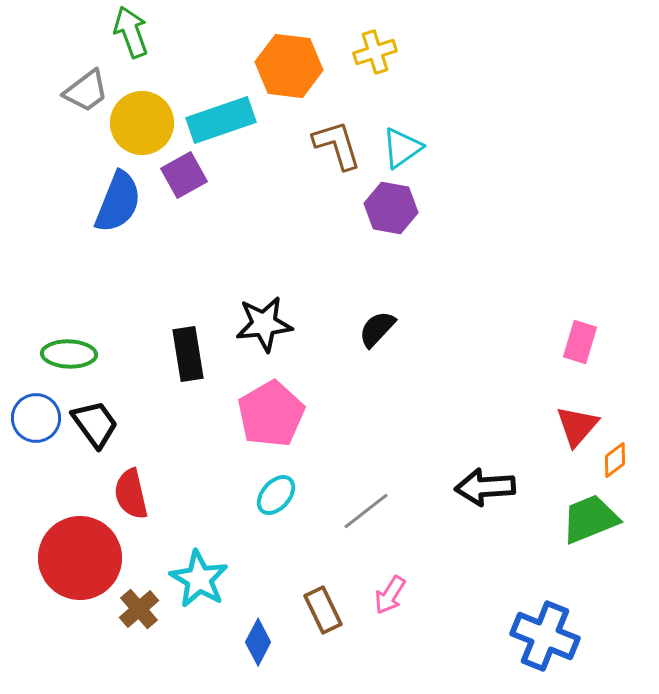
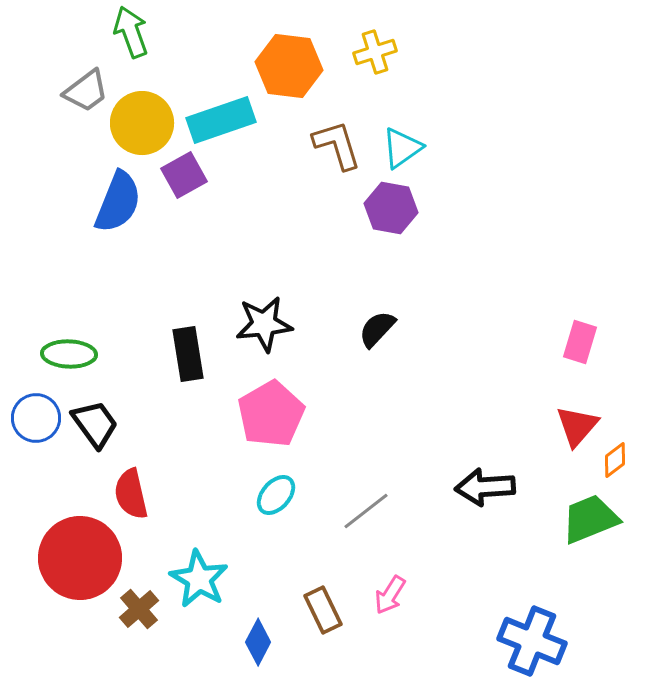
blue cross: moved 13 px left, 5 px down
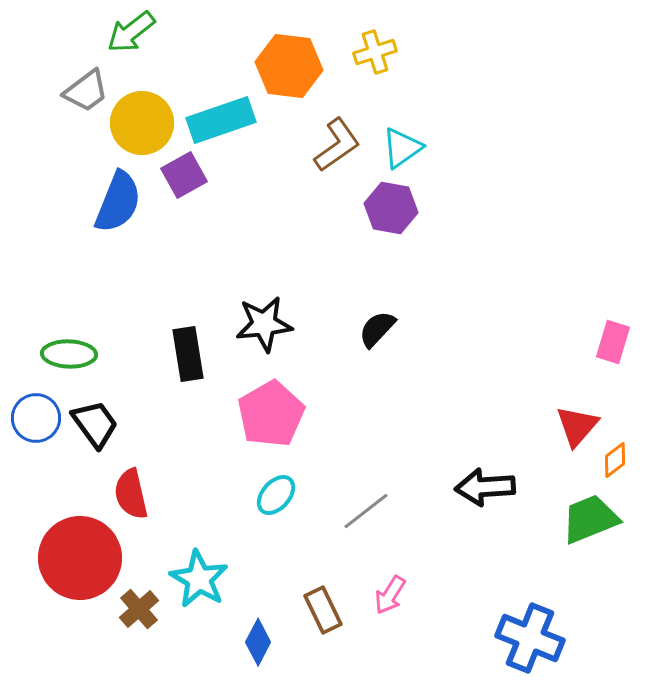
green arrow: rotated 108 degrees counterclockwise
brown L-shape: rotated 72 degrees clockwise
pink rectangle: moved 33 px right
blue cross: moved 2 px left, 3 px up
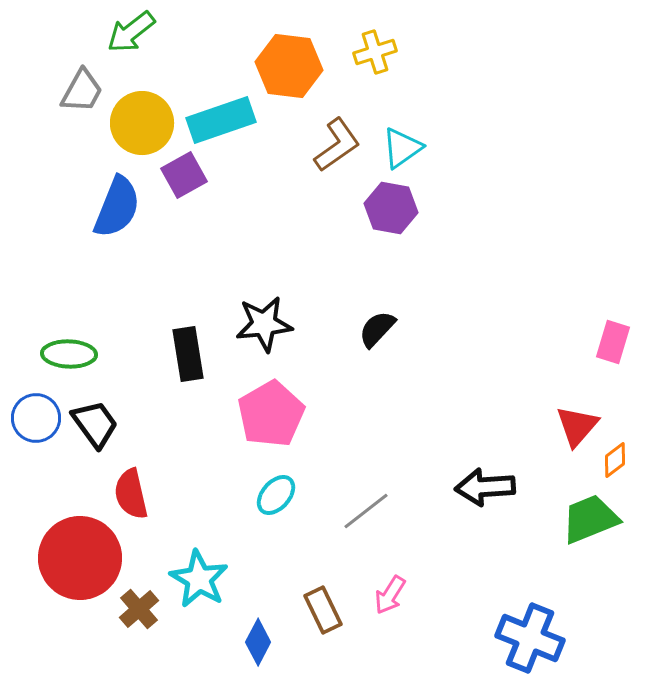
gray trapezoid: moved 4 px left; rotated 24 degrees counterclockwise
blue semicircle: moved 1 px left, 5 px down
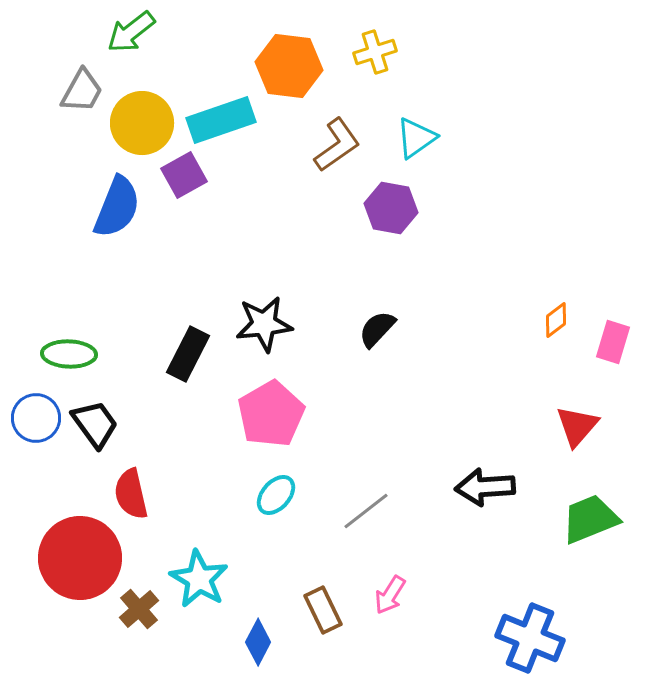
cyan triangle: moved 14 px right, 10 px up
black rectangle: rotated 36 degrees clockwise
orange diamond: moved 59 px left, 140 px up
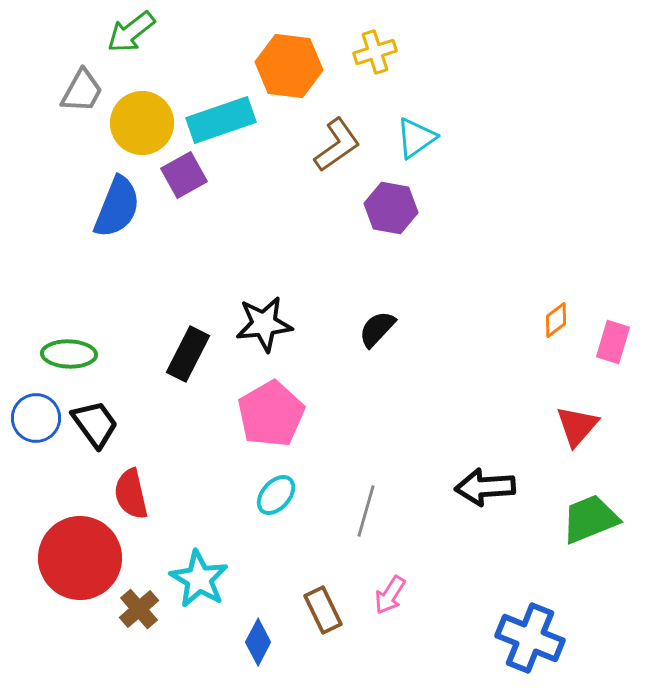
gray line: rotated 36 degrees counterclockwise
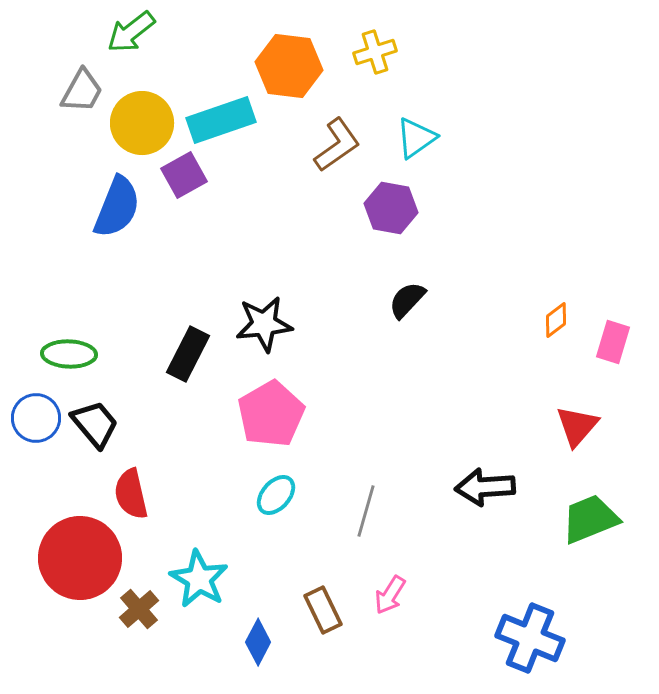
black semicircle: moved 30 px right, 29 px up
black trapezoid: rotated 4 degrees counterclockwise
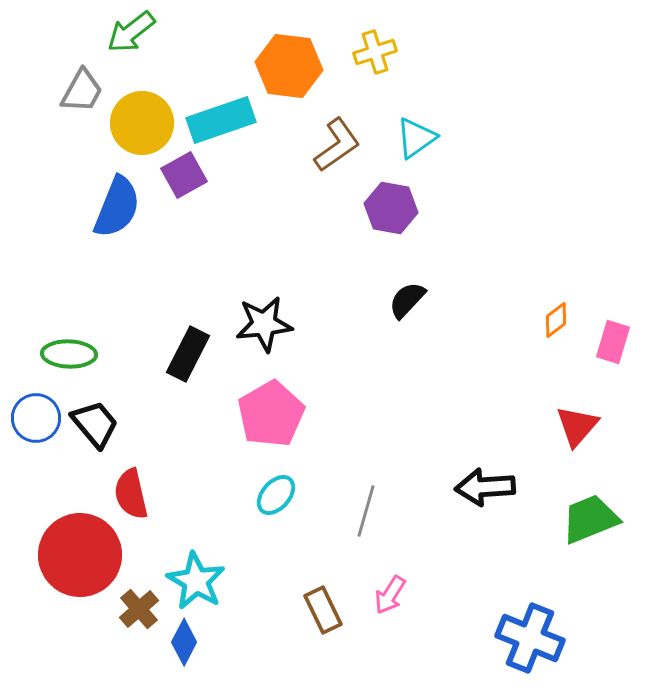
red circle: moved 3 px up
cyan star: moved 3 px left, 2 px down
blue diamond: moved 74 px left
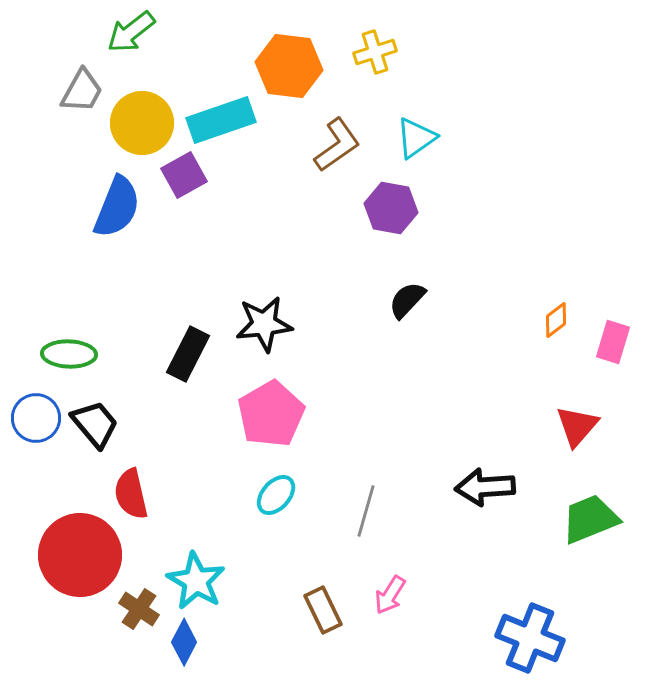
brown cross: rotated 15 degrees counterclockwise
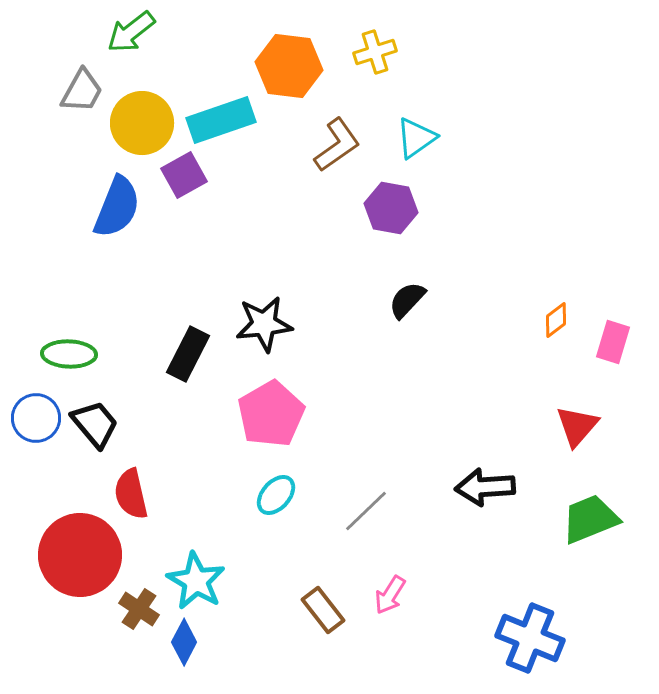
gray line: rotated 30 degrees clockwise
brown rectangle: rotated 12 degrees counterclockwise
